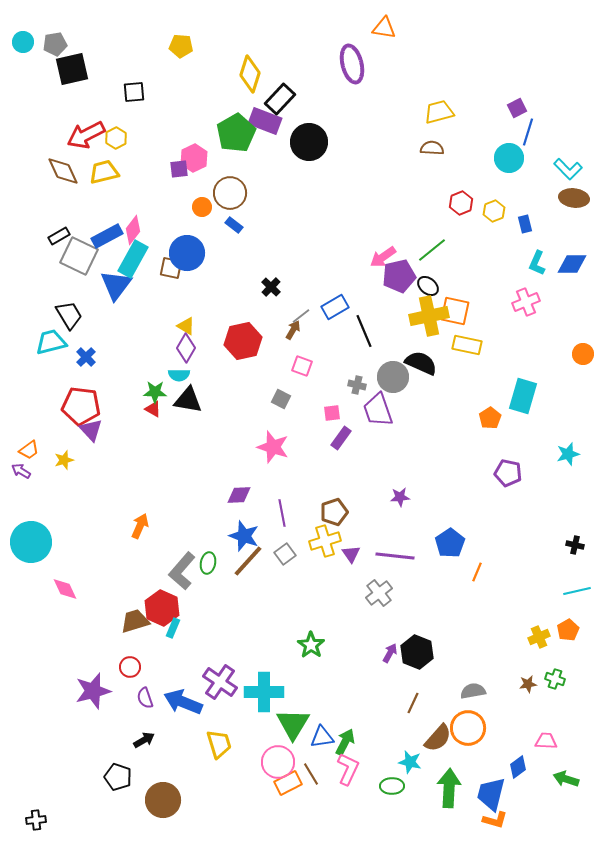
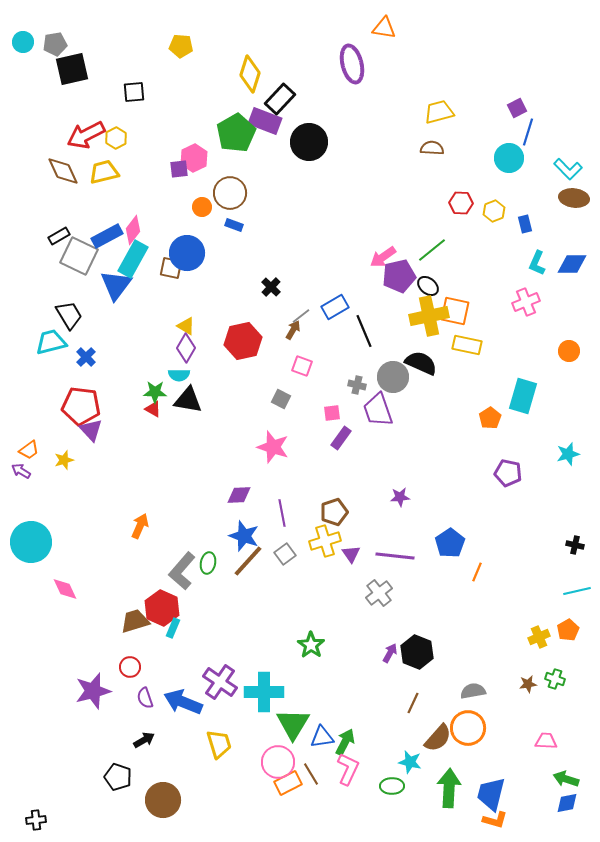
red hexagon at (461, 203): rotated 25 degrees clockwise
blue rectangle at (234, 225): rotated 18 degrees counterclockwise
orange circle at (583, 354): moved 14 px left, 3 px up
blue diamond at (518, 767): moved 49 px right, 36 px down; rotated 25 degrees clockwise
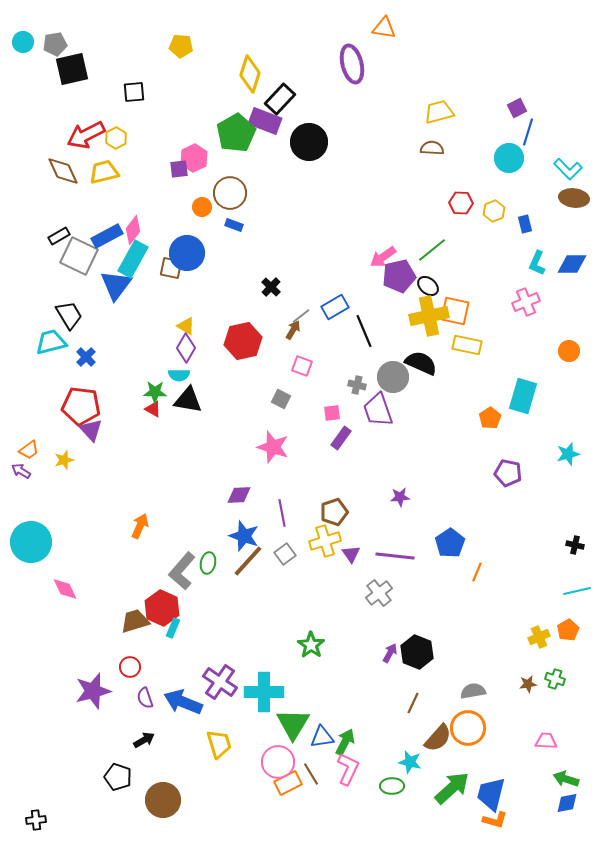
green arrow at (449, 788): moved 3 px right; rotated 45 degrees clockwise
